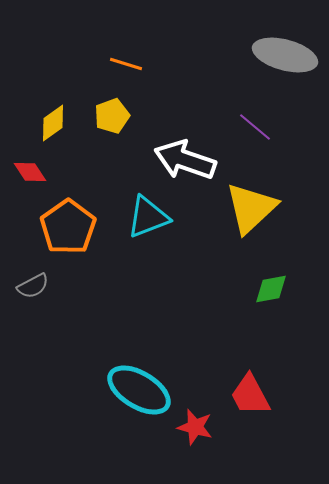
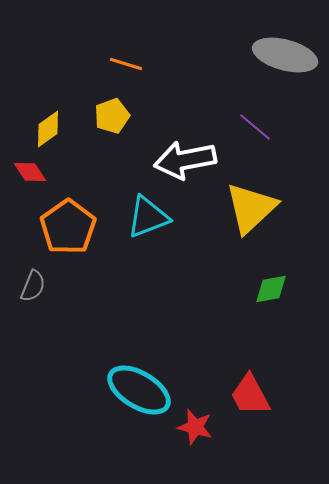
yellow diamond: moved 5 px left, 6 px down
white arrow: rotated 30 degrees counterclockwise
gray semicircle: rotated 40 degrees counterclockwise
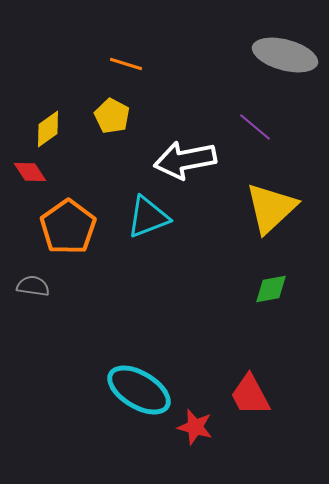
yellow pentagon: rotated 24 degrees counterclockwise
yellow triangle: moved 20 px right
gray semicircle: rotated 104 degrees counterclockwise
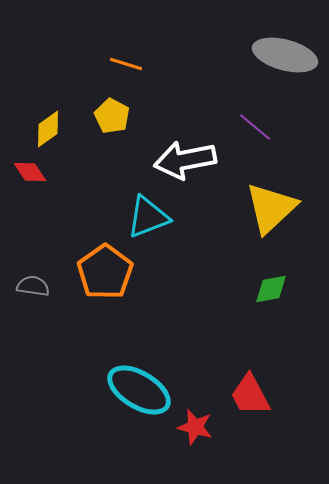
orange pentagon: moved 37 px right, 45 px down
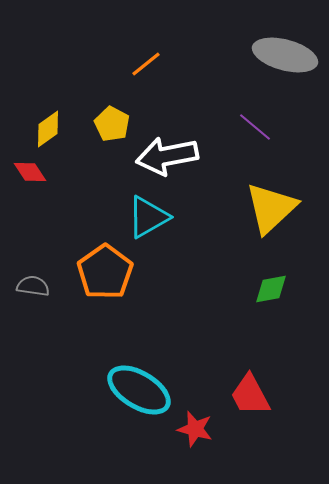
orange line: moved 20 px right; rotated 56 degrees counterclockwise
yellow pentagon: moved 8 px down
white arrow: moved 18 px left, 4 px up
cyan triangle: rotated 9 degrees counterclockwise
red star: moved 2 px down
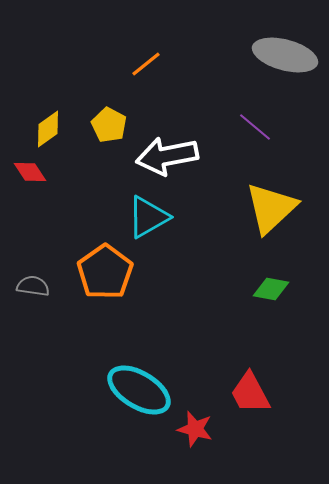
yellow pentagon: moved 3 px left, 1 px down
green diamond: rotated 21 degrees clockwise
red trapezoid: moved 2 px up
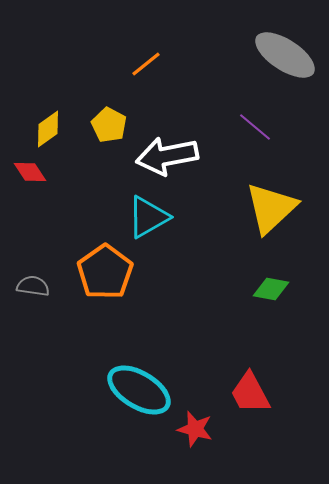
gray ellipse: rotated 18 degrees clockwise
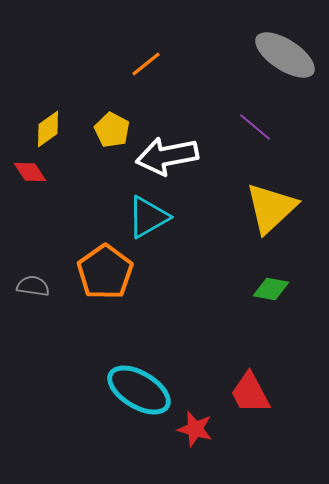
yellow pentagon: moved 3 px right, 5 px down
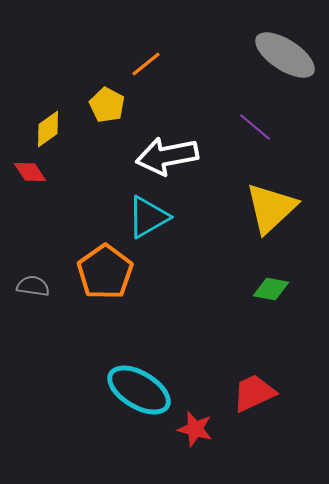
yellow pentagon: moved 5 px left, 25 px up
red trapezoid: moved 4 px right; rotated 93 degrees clockwise
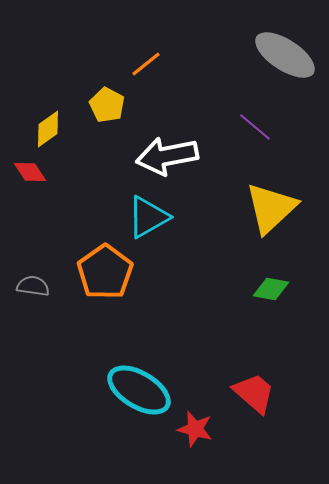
red trapezoid: rotated 66 degrees clockwise
